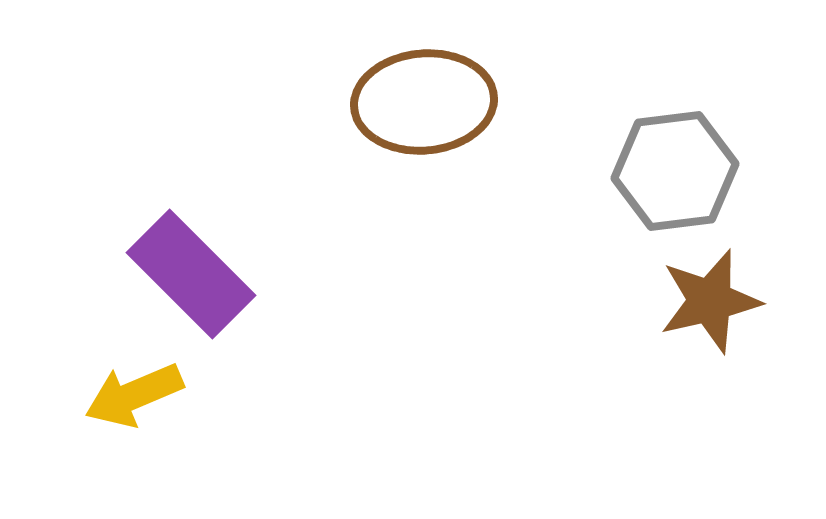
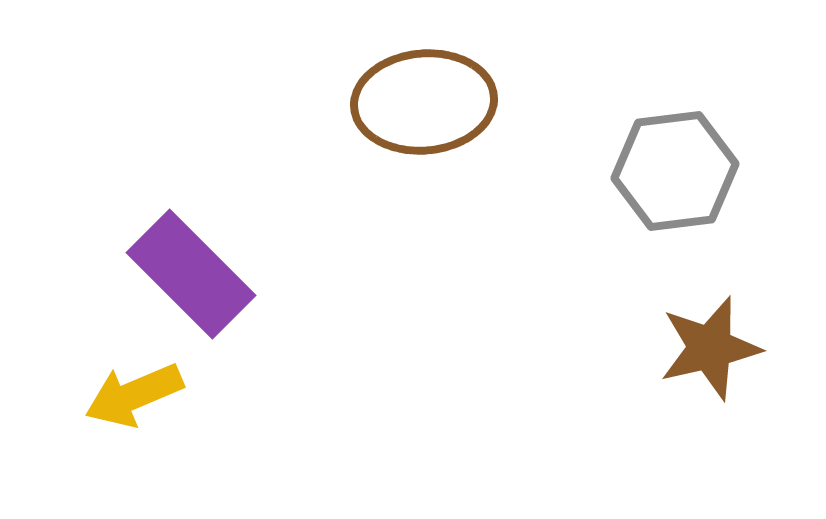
brown star: moved 47 px down
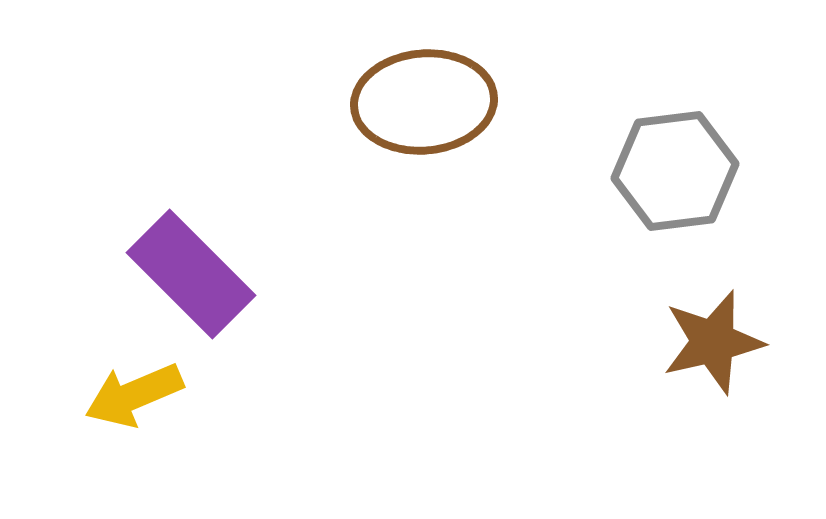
brown star: moved 3 px right, 6 px up
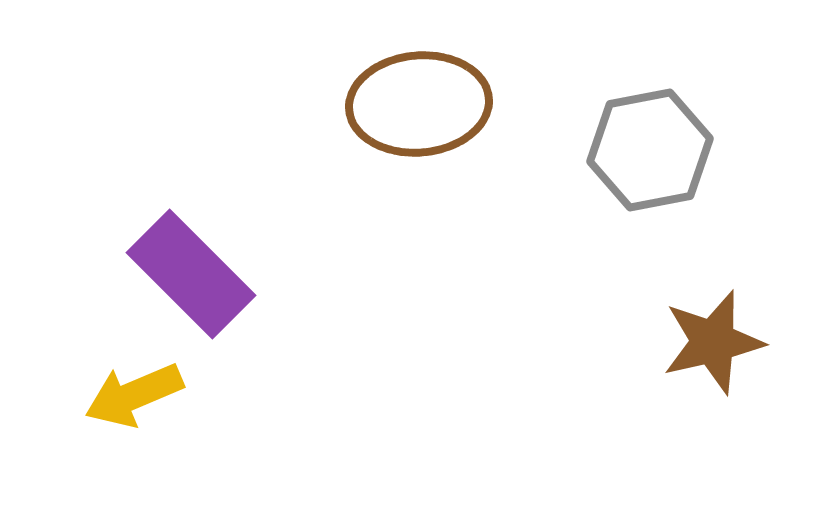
brown ellipse: moved 5 px left, 2 px down
gray hexagon: moved 25 px left, 21 px up; rotated 4 degrees counterclockwise
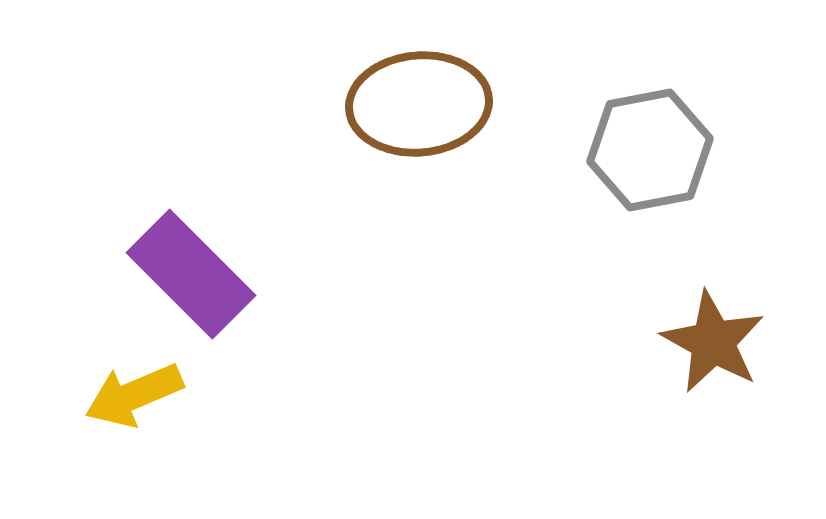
brown star: rotated 30 degrees counterclockwise
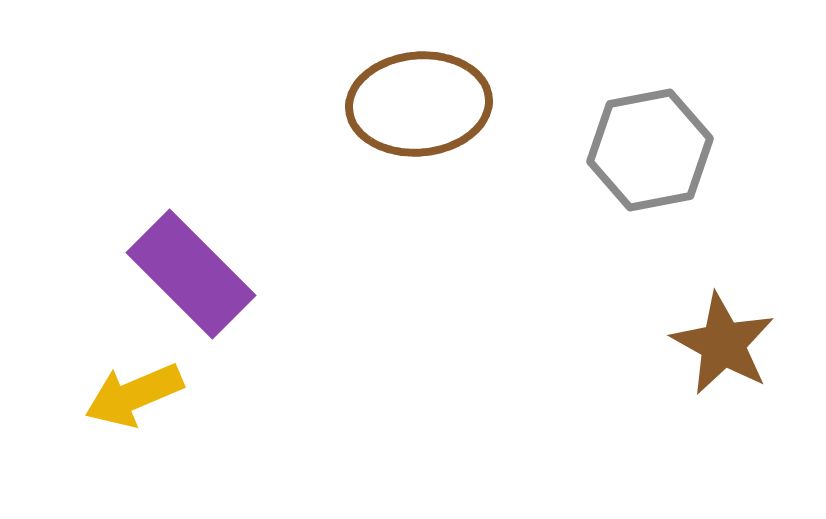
brown star: moved 10 px right, 2 px down
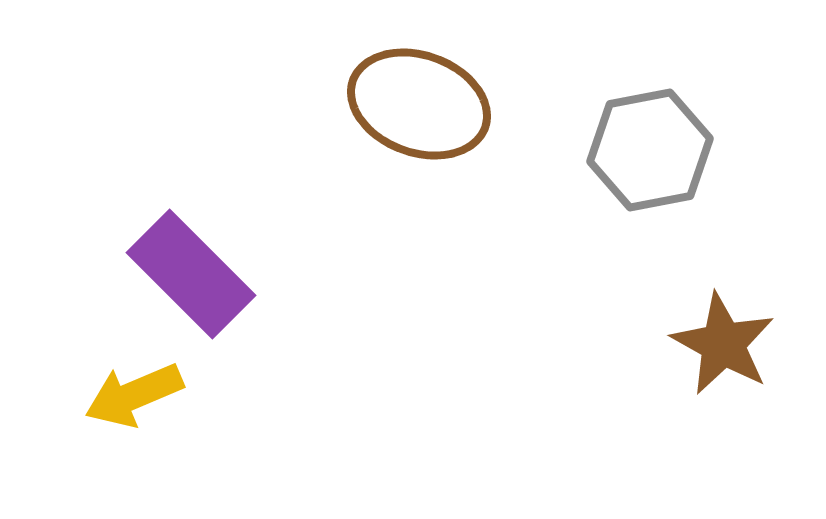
brown ellipse: rotated 25 degrees clockwise
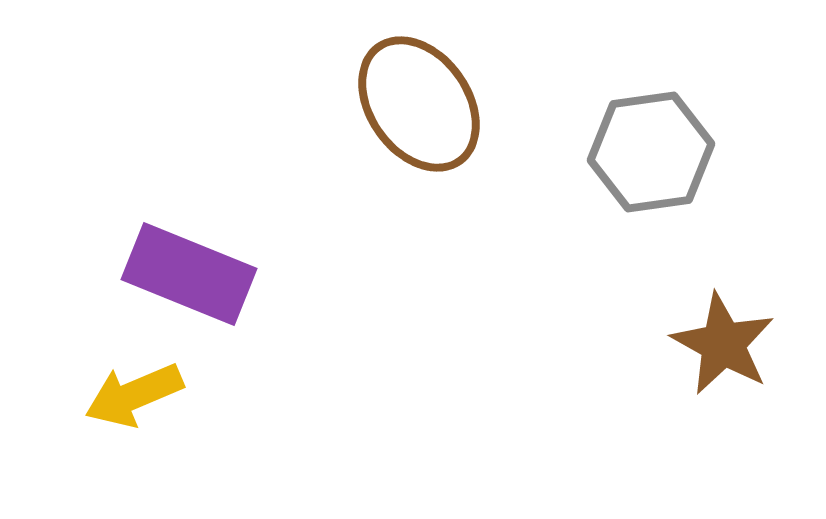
brown ellipse: rotated 35 degrees clockwise
gray hexagon: moved 1 px right, 2 px down; rotated 3 degrees clockwise
purple rectangle: moved 2 px left; rotated 23 degrees counterclockwise
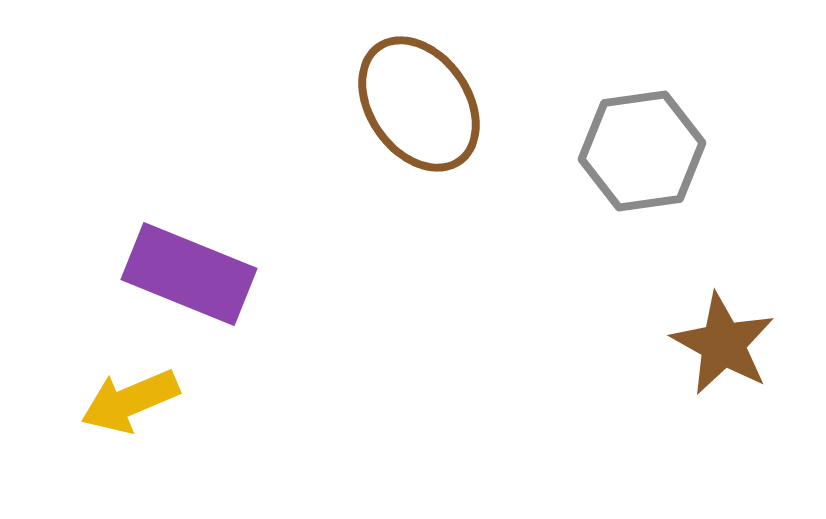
gray hexagon: moved 9 px left, 1 px up
yellow arrow: moved 4 px left, 6 px down
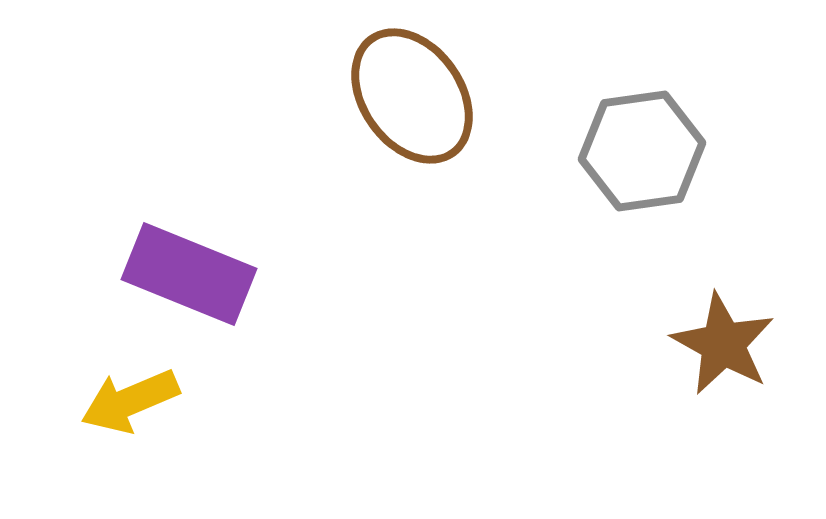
brown ellipse: moved 7 px left, 8 px up
